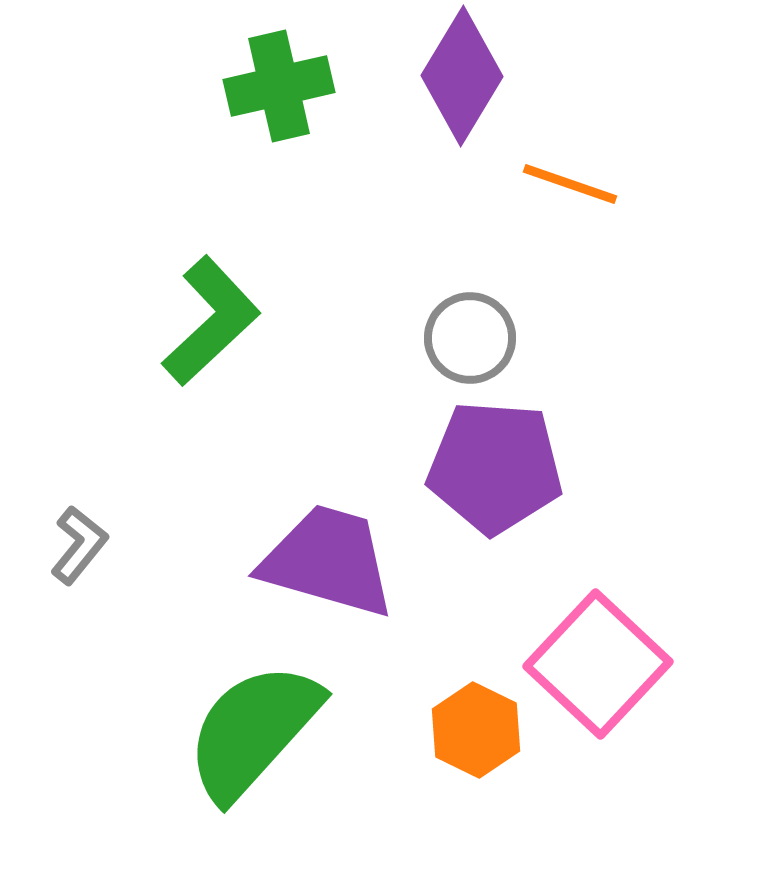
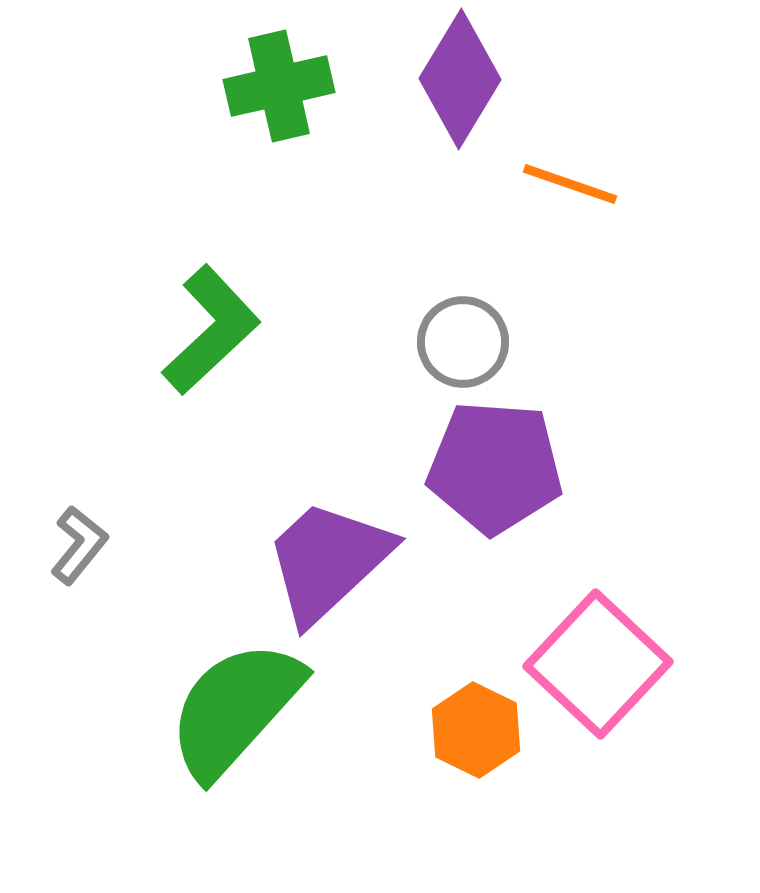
purple diamond: moved 2 px left, 3 px down
green L-shape: moved 9 px down
gray circle: moved 7 px left, 4 px down
purple trapezoid: rotated 59 degrees counterclockwise
green semicircle: moved 18 px left, 22 px up
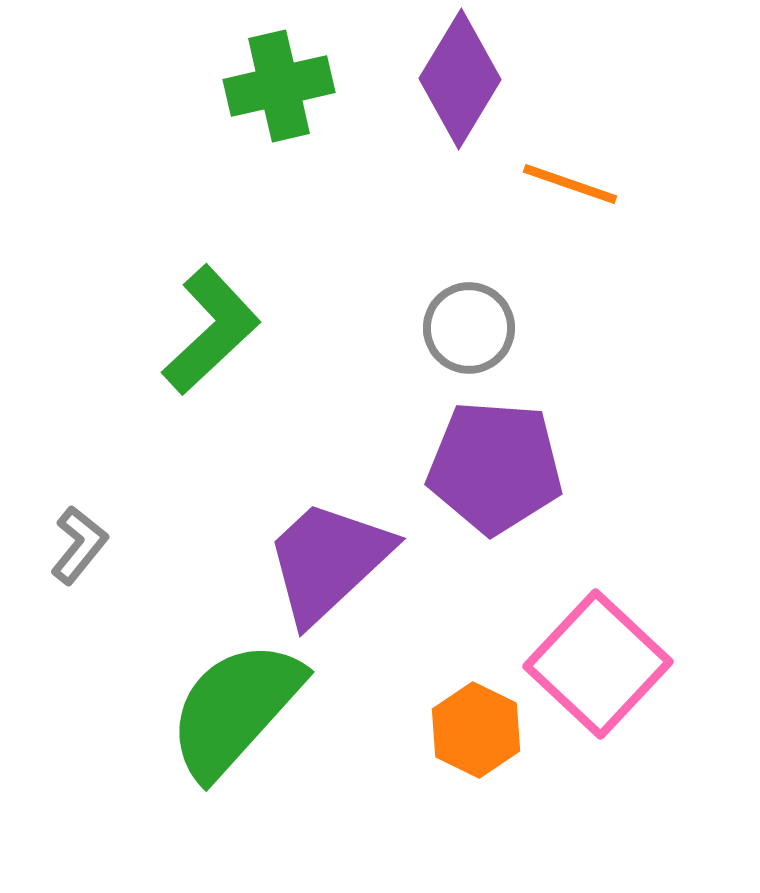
gray circle: moved 6 px right, 14 px up
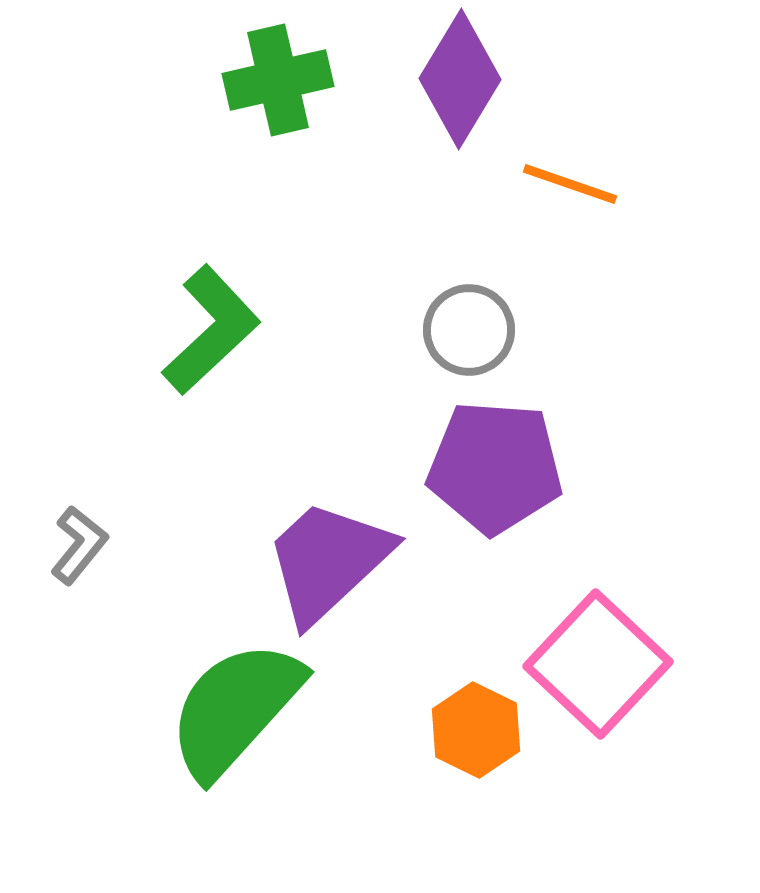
green cross: moved 1 px left, 6 px up
gray circle: moved 2 px down
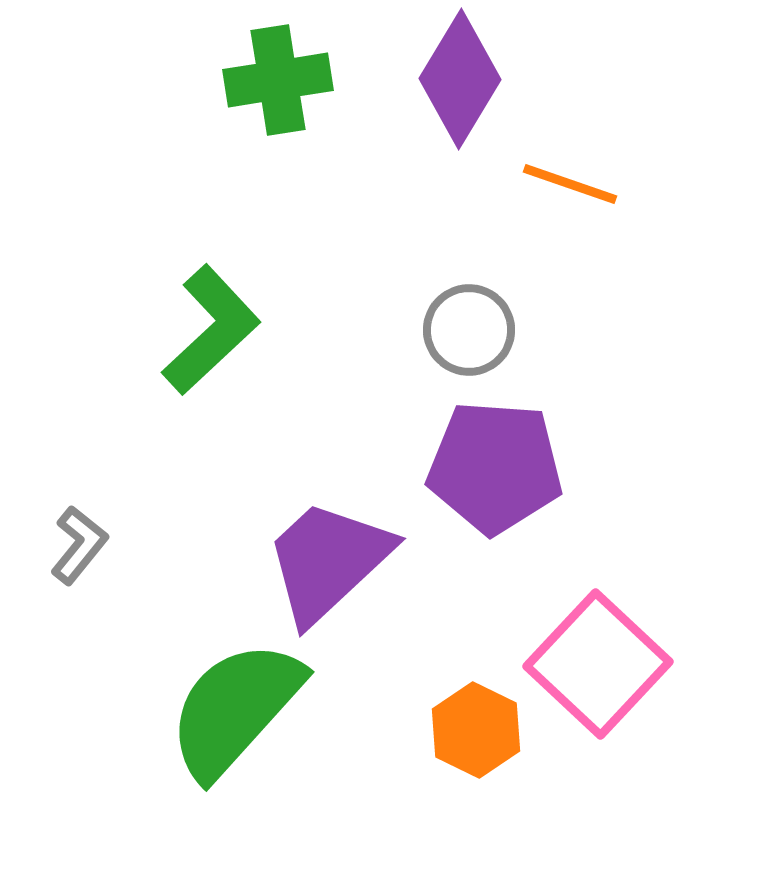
green cross: rotated 4 degrees clockwise
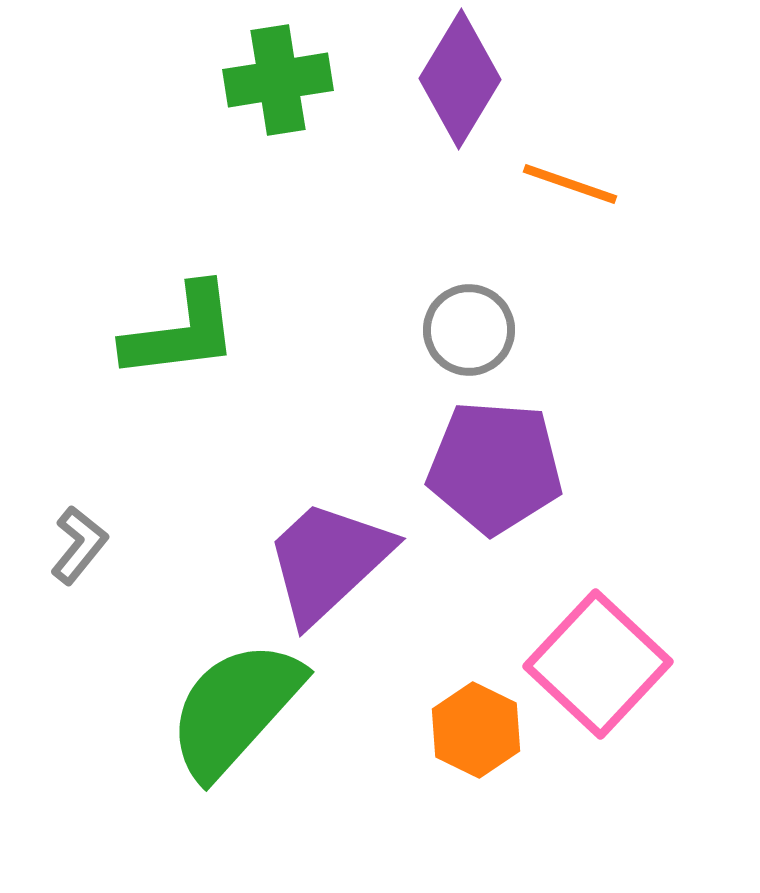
green L-shape: moved 30 px left, 2 px down; rotated 36 degrees clockwise
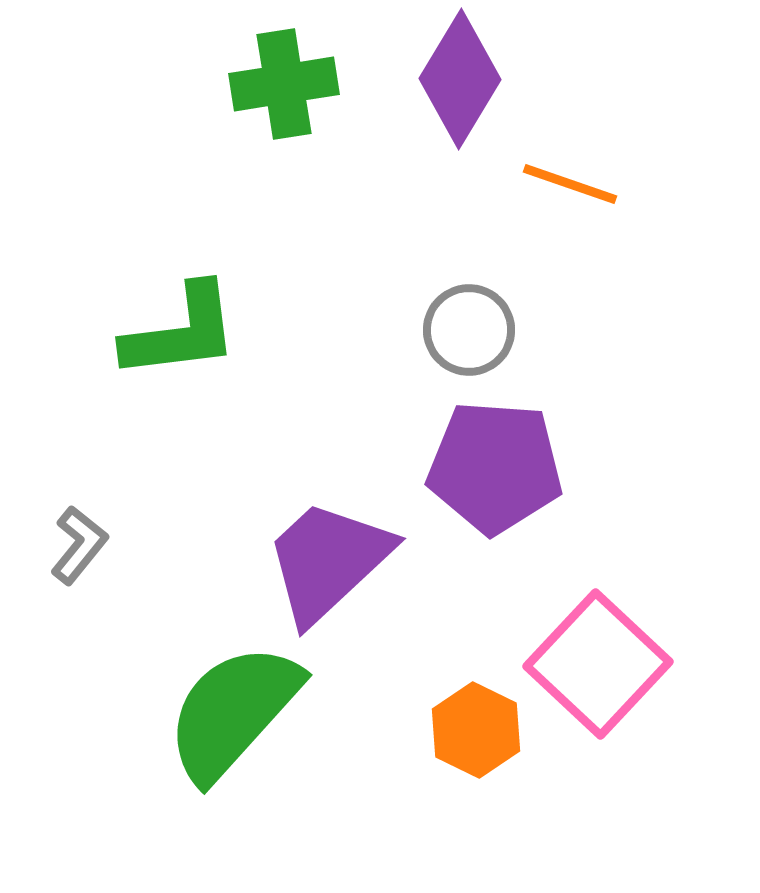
green cross: moved 6 px right, 4 px down
green semicircle: moved 2 px left, 3 px down
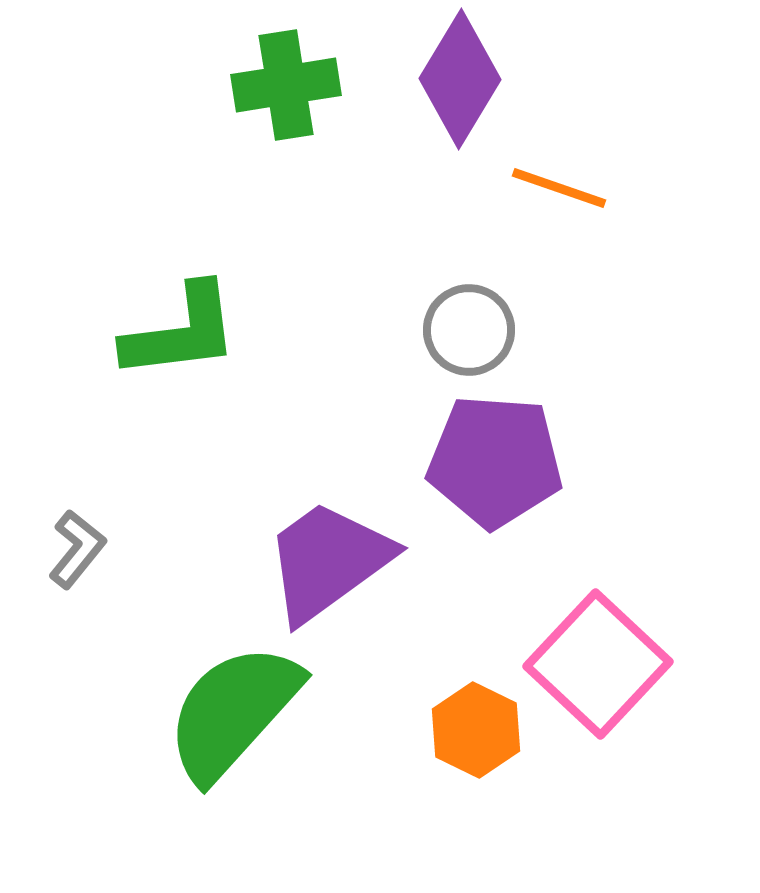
green cross: moved 2 px right, 1 px down
orange line: moved 11 px left, 4 px down
purple pentagon: moved 6 px up
gray L-shape: moved 2 px left, 4 px down
purple trapezoid: rotated 7 degrees clockwise
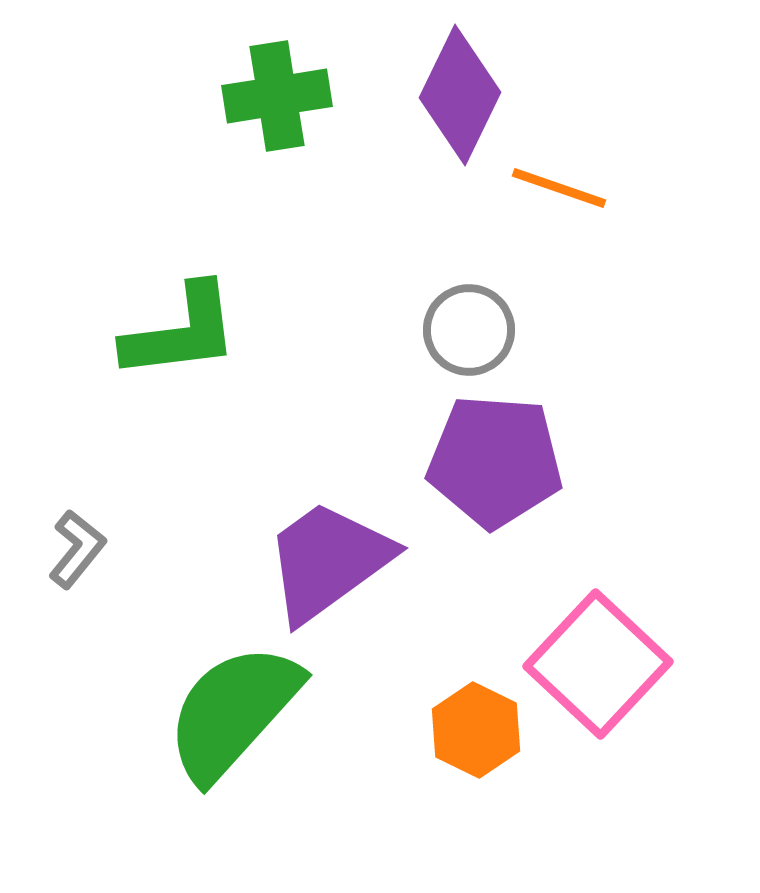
purple diamond: moved 16 px down; rotated 5 degrees counterclockwise
green cross: moved 9 px left, 11 px down
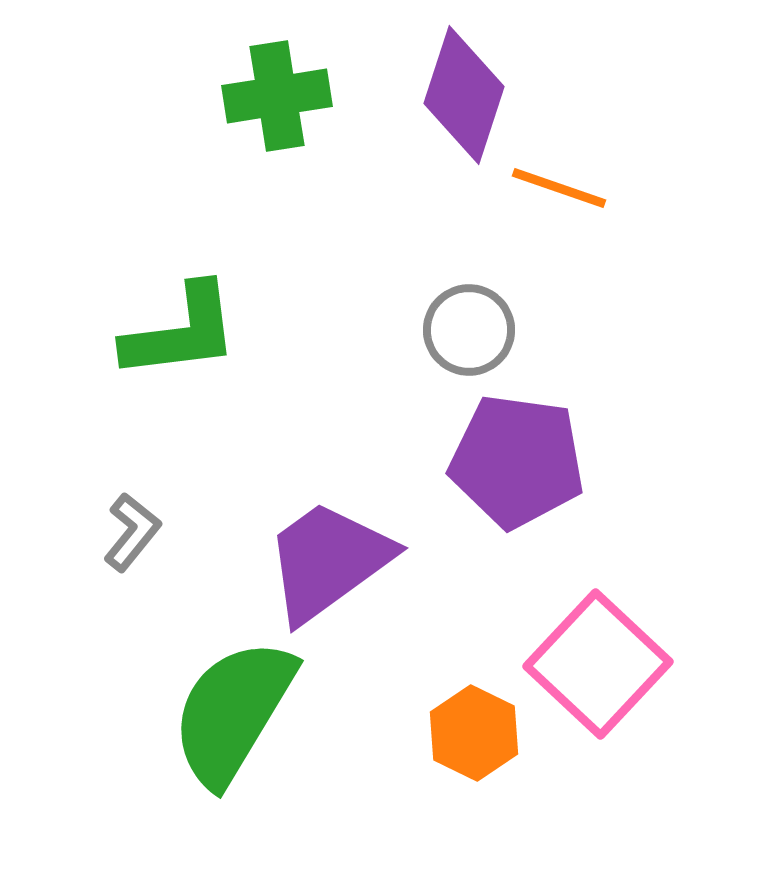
purple diamond: moved 4 px right; rotated 8 degrees counterclockwise
purple pentagon: moved 22 px right; rotated 4 degrees clockwise
gray L-shape: moved 55 px right, 17 px up
green semicircle: rotated 11 degrees counterclockwise
orange hexagon: moved 2 px left, 3 px down
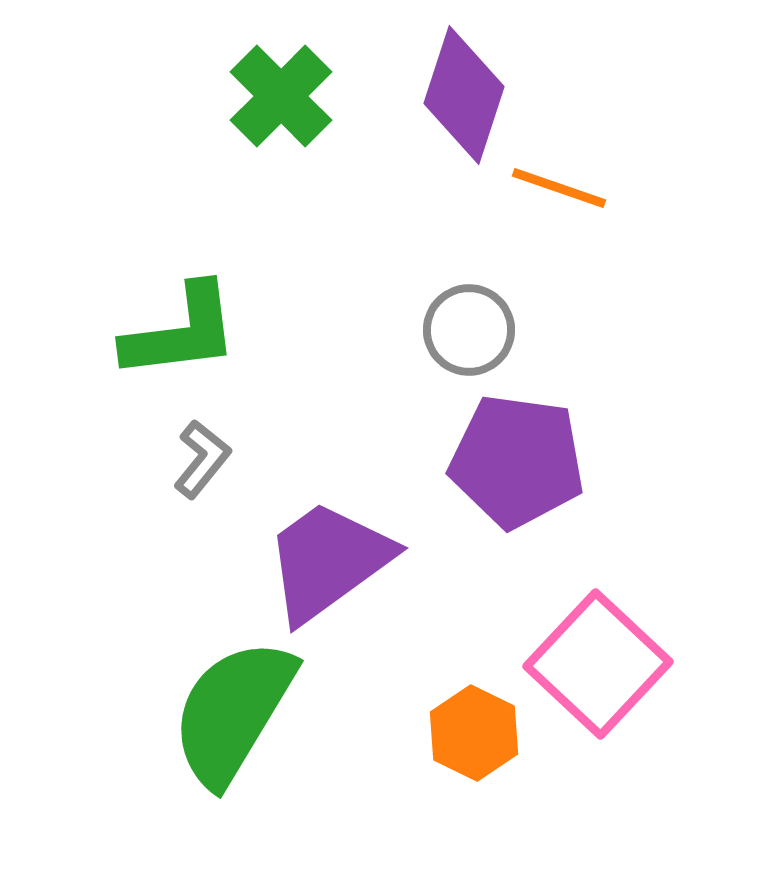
green cross: moved 4 px right; rotated 36 degrees counterclockwise
gray L-shape: moved 70 px right, 73 px up
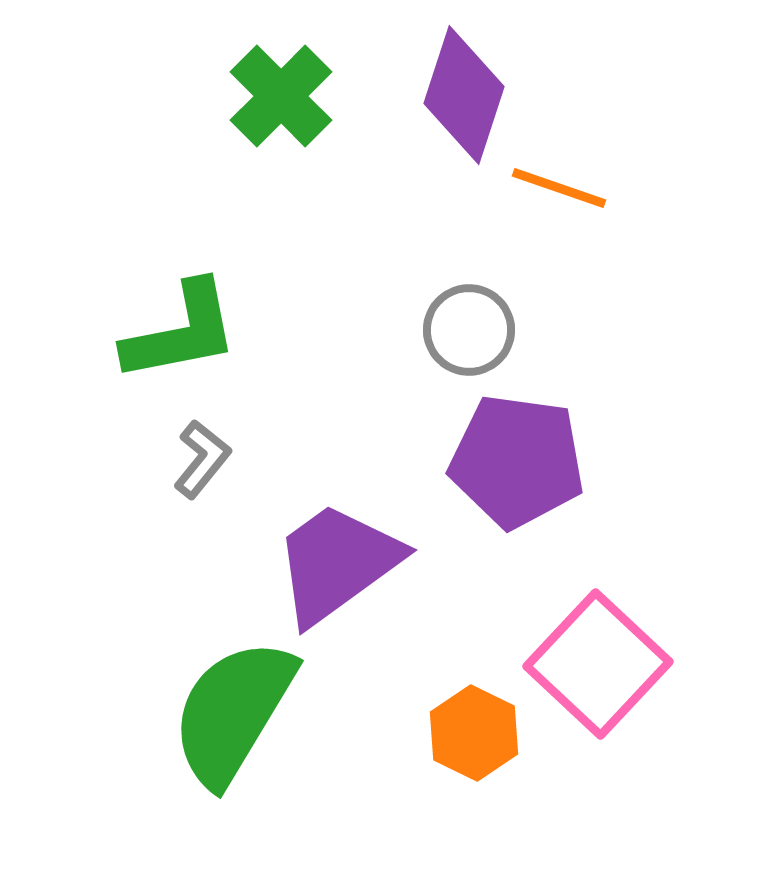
green L-shape: rotated 4 degrees counterclockwise
purple trapezoid: moved 9 px right, 2 px down
